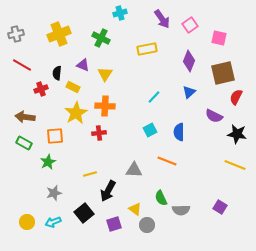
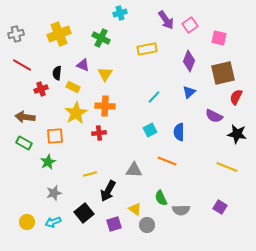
purple arrow at (162, 19): moved 4 px right, 1 px down
yellow line at (235, 165): moved 8 px left, 2 px down
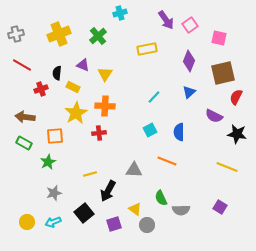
green cross at (101, 38): moved 3 px left, 2 px up; rotated 24 degrees clockwise
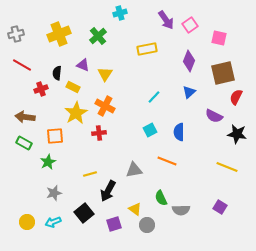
orange cross at (105, 106): rotated 24 degrees clockwise
gray triangle at (134, 170): rotated 12 degrees counterclockwise
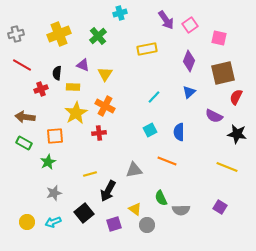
yellow rectangle at (73, 87): rotated 24 degrees counterclockwise
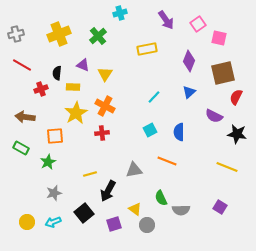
pink square at (190, 25): moved 8 px right, 1 px up
red cross at (99, 133): moved 3 px right
green rectangle at (24, 143): moved 3 px left, 5 px down
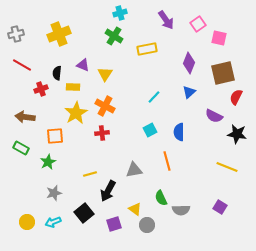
green cross at (98, 36): moved 16 px right; rotated 18 degrees counterclockwise
purple diamond at (189, 61): moved 2 px down
orange line at (167, 161): rotated 54 degrees clockwise
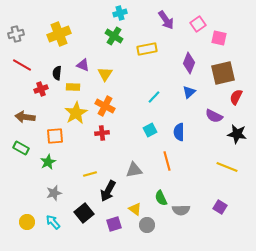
cyan arrow at (53, 222): rotated 70 degrees clockwise
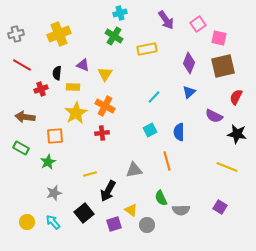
brown square at (223, 73): moved 7 px up
yellow triangle at (135, 209): moved 4 px left, 1 px down
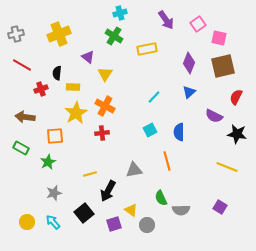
purple triangle at (83, 65): moved 5 px right, 8 px up; rotated 16 degrees clockwise
